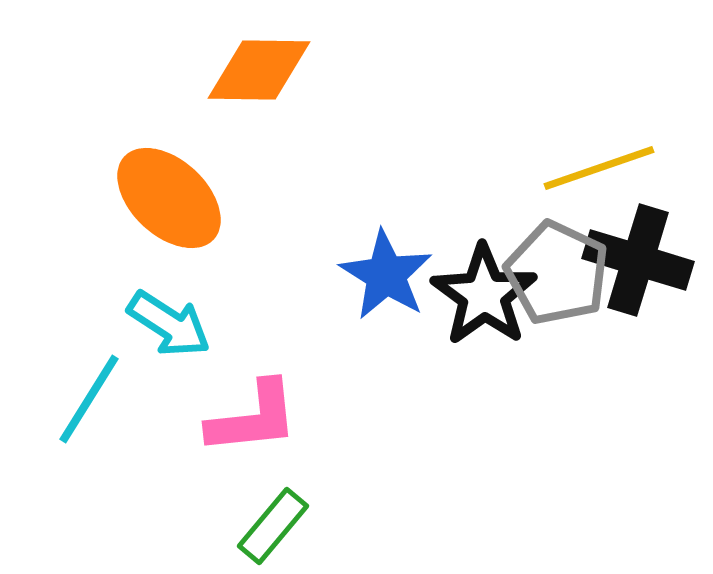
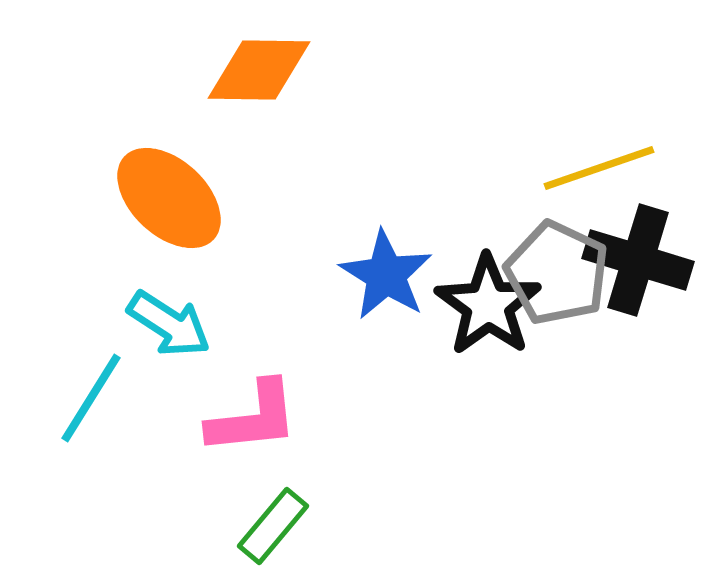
black star: moved 4 px right, 10 px down
cyan line: moved 2 px right, 1 px up
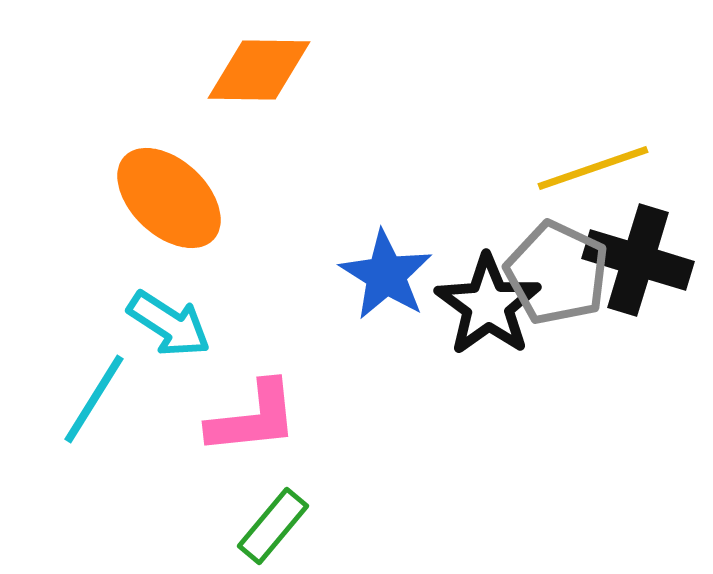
yellow line: moved 6 px left
cyan line: moved 3 px right, 1 px down
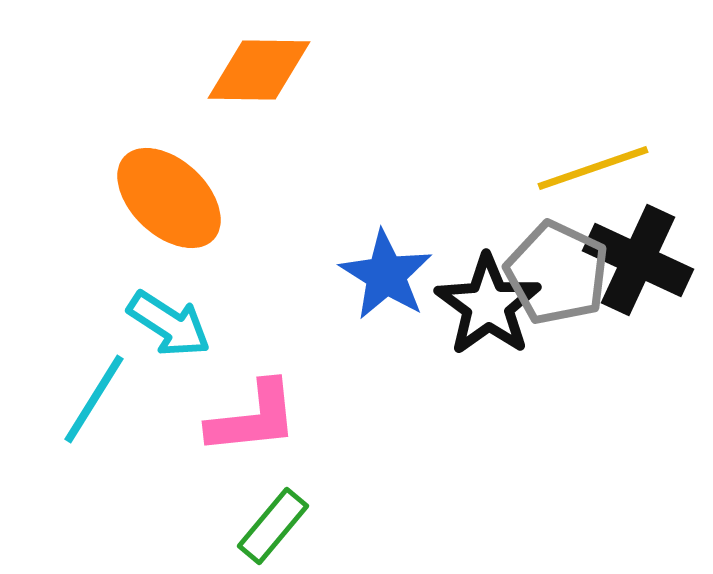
black cross: rotated 8 degrees clockwise
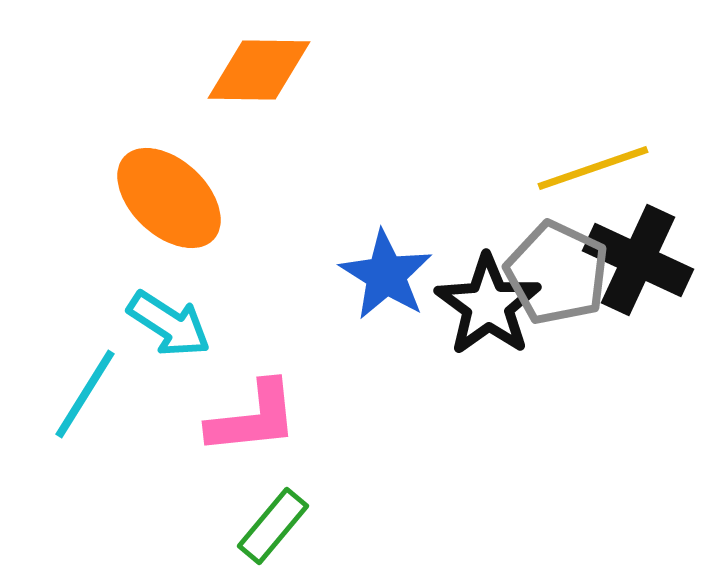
cyan line: moved 9 px left, 5 px up
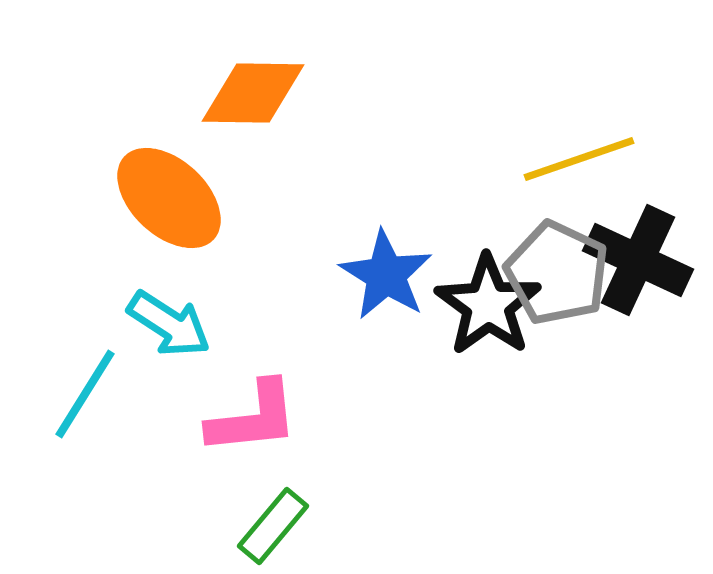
orange diamond: moved 6 px left, 23 px down
yellow line: moved 14 px left, 9 px up
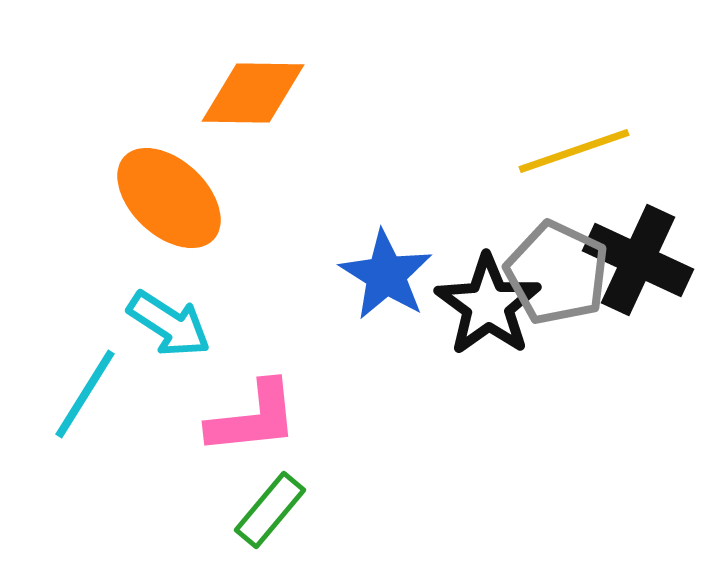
yellow line: moved 5 px left, 8 px up
green rectangle: moved 3 px left, 16 px up
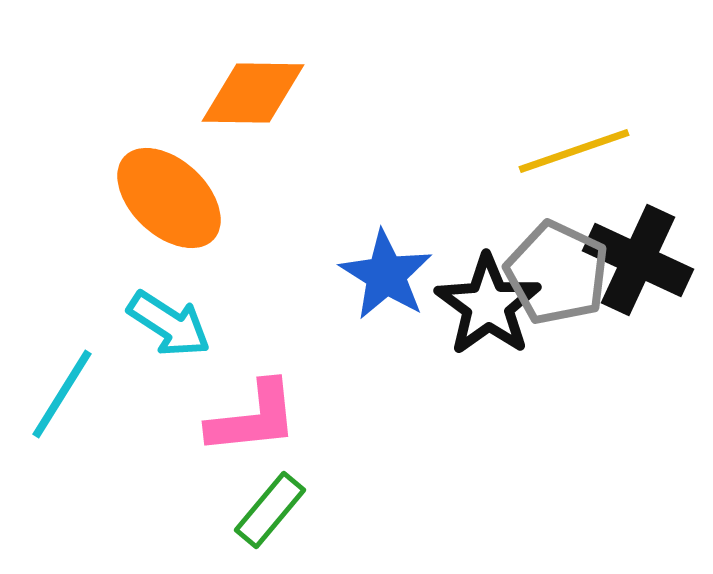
cyan line: moved 23 px left
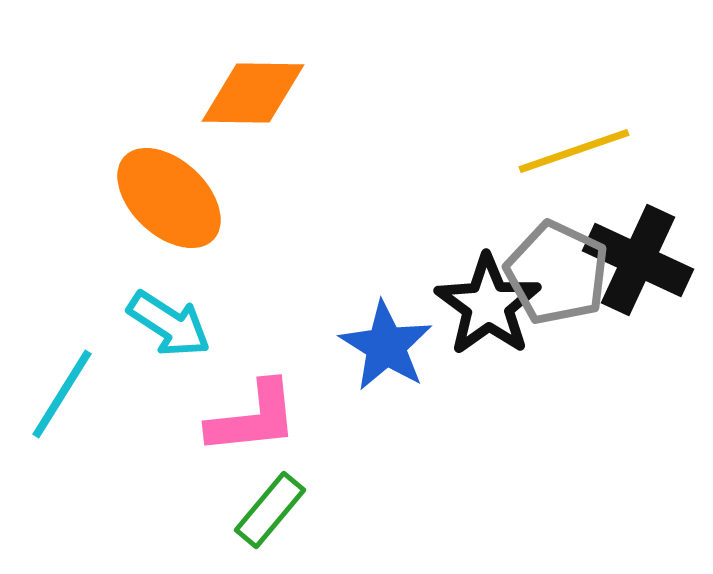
blue star: moved 71 px down
